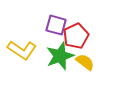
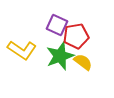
purple square: moved 1 px right; rotated 10 degrees clockwise
red pentagon: rotated 15 degrees clockwise
yellow semicircle: moved 2 px left
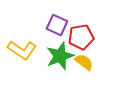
red pentagon: moved 5 px right, 1 px down
yellow semicircle: moved 1 px right
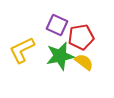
yellow L-shape: rotated 120 degrees clockwise
green star: rotated 8 degrees clockwise
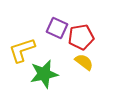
purple square: moved 3 px down
yellow L-shape: rotated 8 degrees clockwise
green star: moved 16 px left, 18 px down
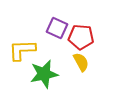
red pentagon: rotated 15 degrees clockwise
yellow L-shape: rotated 16 degrees clockwise
yellow semicircle: moved 3 px left; rotated 24 degrees clockwise
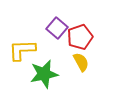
purple square: rotated 15 degrees clockwise
red pentagon: moved 1 px left; rotated 25 degrees counterclockwise
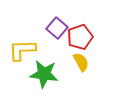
green star: rotated 20 degrees clockwise
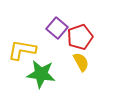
yellow L-shape: rotated 12 degrees clockwise
green star: moved 3 px left
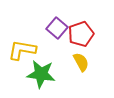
red pentagon: moved 1 px right, 3 px up
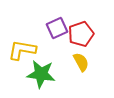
purple square: rotated 25 degrees clockwise
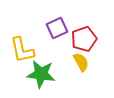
red pentagon: moved 3 px right, 5 px down
yellow L-shape: rotated 112 degrees counterclockwise
